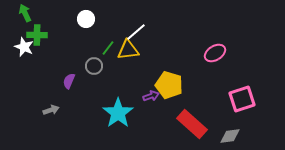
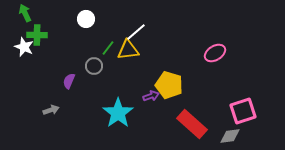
pink square: moved 1 px right, 12 px down
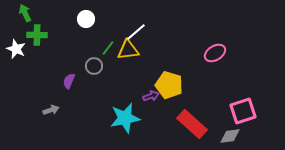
white star: moved 8 px left, 2 px down
cyan star: moved 7 px right, 5 px down; rotated 24 degrees clockwise
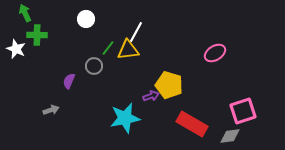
white line: rotated 20 degrees counterclockwise
red rectangle: rotated 12 degrees counterclockwise
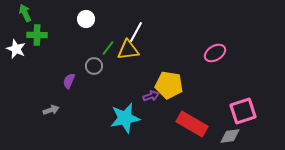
yellow pentagon: rotated 8 degrees counterclockwise
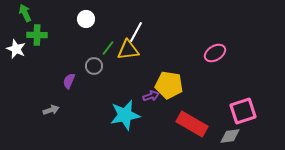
cyan star: moved 3 px up
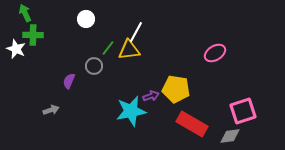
green cross: moved 4 px left
yellow triangle: moved 1 px right
yellow pentagon: moved 7 px right, 4 px down
cyan star: moved 6 px right, 4 px up
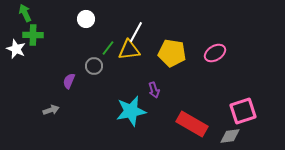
yellow pentagon: moved 4 px left, 36 px up
purple arrow: moved 3 px right, 6 px up; rotated 91 degrees clockwise
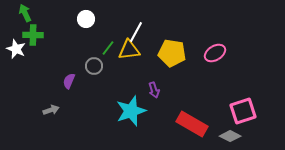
cyan star: rotated 8 degrees counterclockwise
gray diamond: rotated 35 degrees clockwise
